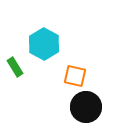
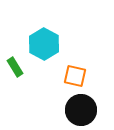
black circle: moved 5 px left, 3 px down
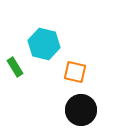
cyan hexagon: rotated 16 degrees counterclockwise
orange square: moved 4 px up
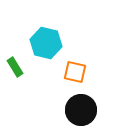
cyan hexagon: moved 2 px right, 1 px up
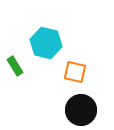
green rectangle: moved 1 px up
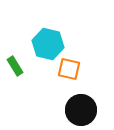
cyan hexagon: moved 2 px right, 1 px down
orange square: moved 6 px left, 3 px up
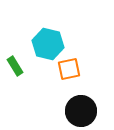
orange square: rotated 25 degrees counterclockwise
black circle: moved 1 px down
